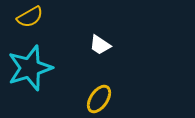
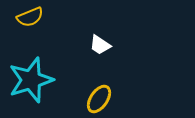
yellow semicircle: rotated 8 degrees clockwise
cyan star: moved 1 px right, 12 px down
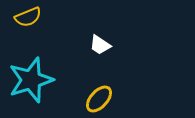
yellow semicircle: moved 2 px left
yellow ellipse: rotated 8 degrees clockwise
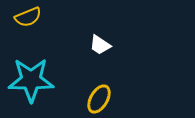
cyan star: rotated 18 degrees clockwise
yellow ellipse: rotated 12 degrees counterclockwise
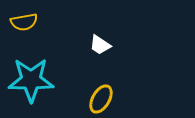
yellow semicircle: moved 4 px left, 5 px down; rotated 12 degrees clockwise
yellow ellipse: moved 2 px right
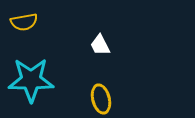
white trapezoid: rotated 30 degrees clockwise
yellow ellipse: rotated 44 degrees counterclockwise
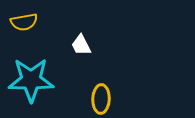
white trapezoid: moved 19 px left
yellow ellipse: rotated 16 degrees clockwise
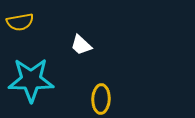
yellow semicircle: moved 4 px left
white trapezoid: rotated 20 degrees counterclockwise
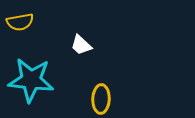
cyan star: rotated 6 degrees clockwise
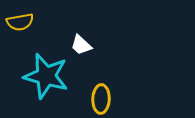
cyan star: moved 15 px right, 4 px up; rotated 9 degrees clockwise
